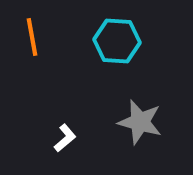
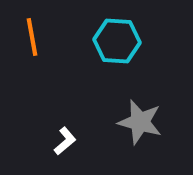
white L-shape: moved 3 px down
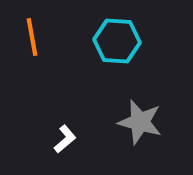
white L-shape: moved 2 px up
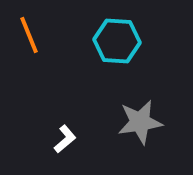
orange line: moved 3 px left, 2 px up; rotated 12 degrees counterclockwise
gray star: rotated 24 degrees counterclockwise
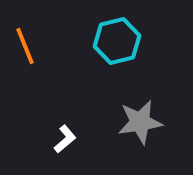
orange line: moved 4 px left, 11 px down
cyan hexagon: rotated 18 degrees counterclockwise
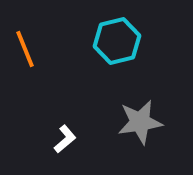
orange line: moved 3 px down
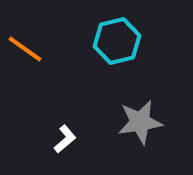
orange line: rotated 33 degrees counterclockwise
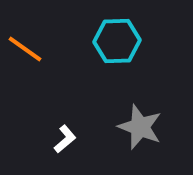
cyan hexagon: rotated 12 degrees clockwise
gray star: moved 5 px down; rotated 30 degrees clockwise
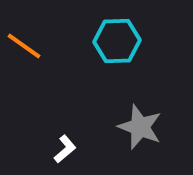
orange line: moved 1 px left, 3 px up
white L-shape: moved 10 px down
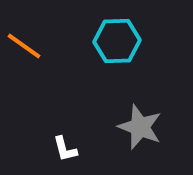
white L-shape: rotated 116 degrees clockwise
